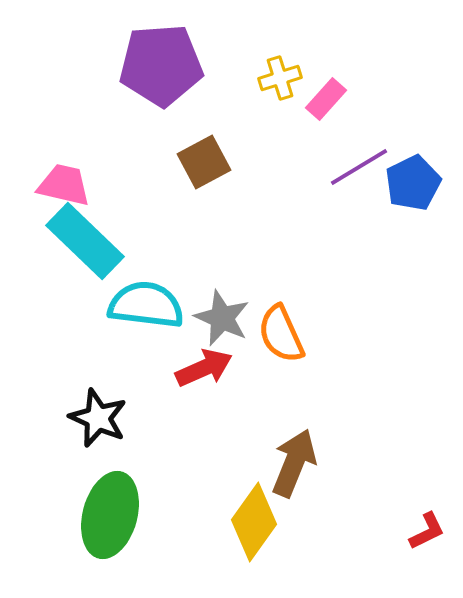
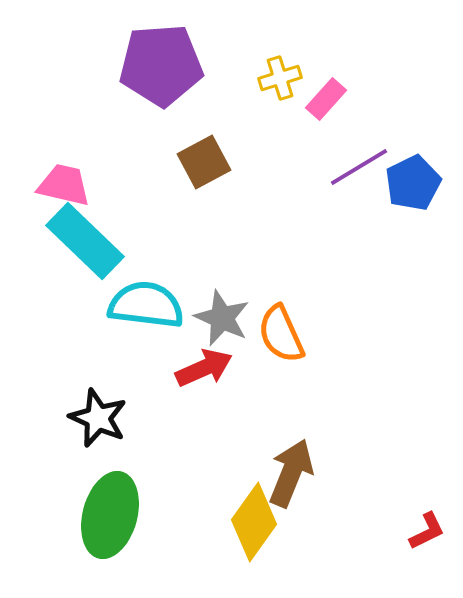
brown arrow: moved 3 px left, 10 px down
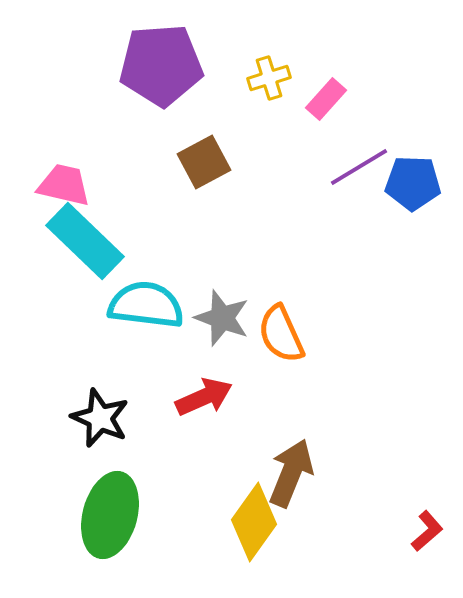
yellow cross: moved 11 px left
blue pentagon: rotated 28 degrees clockwise
gray star: rotated 4 degrees counterclockwise
red arrow: moved 29 px down
black star: moved 2 px right
red L-shape: rotated 15 degrees counterclockwise
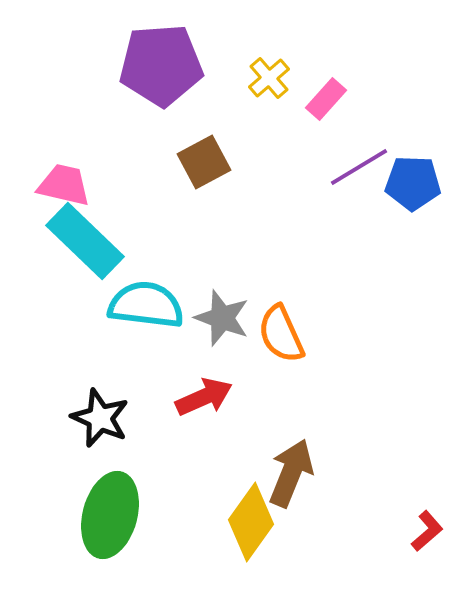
yellow cross: rotated 24 degrees counterclockwise
yellow diamond: moved 3 px left
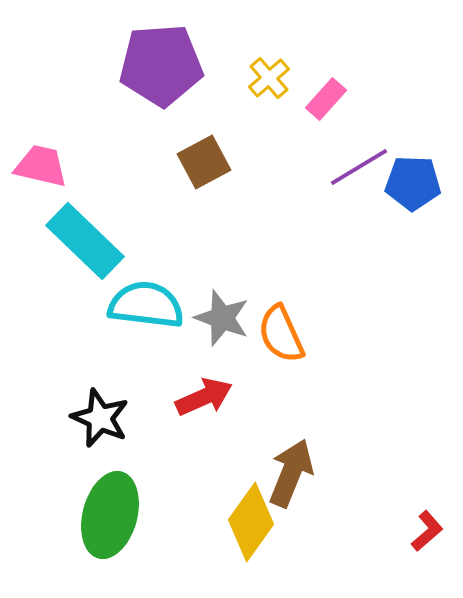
pink trapezoid: moved 23 px left, 19 px up
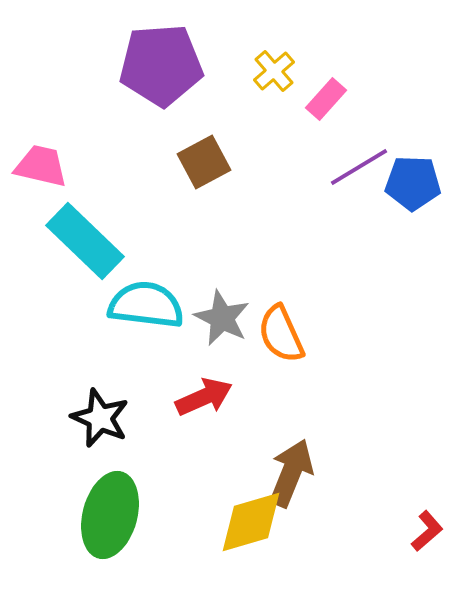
yellow cross: moved 5 px right, 7 px up
gray star: rotated 6 degrees clockwise
yellow diamond: rotated 38 degrees clockwise
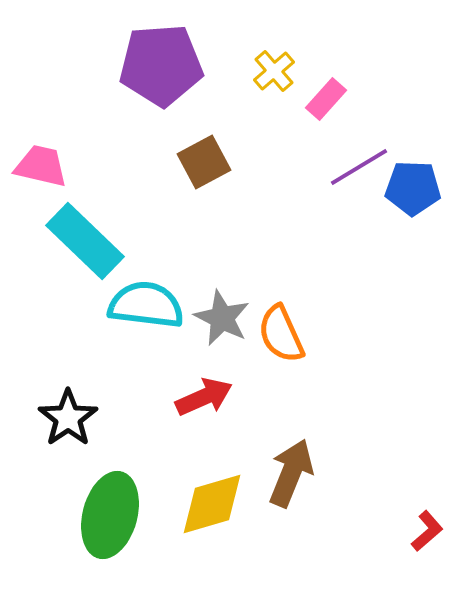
blue pentagon: moved 5 px down
black star: moved 32 px left; rotated 14 degrees clockwise
yellow diamond: moved 39 px left, 18 px up
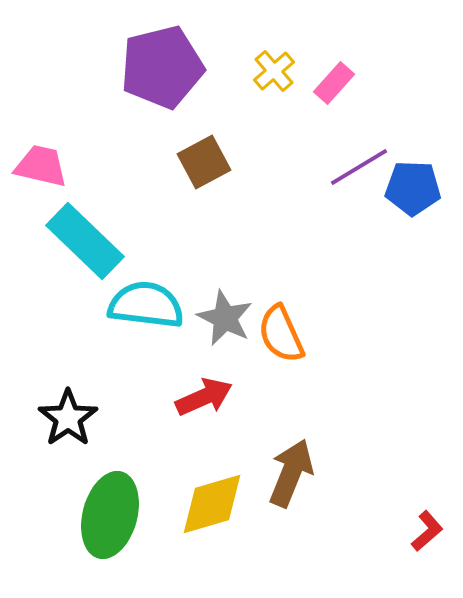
purple pentagon: moved 1 px right, 2 px down; rotated 10 degrees counterclockwise
pink rectangle: moved 8 px right, 16 px up
gray star: moved 3 px right
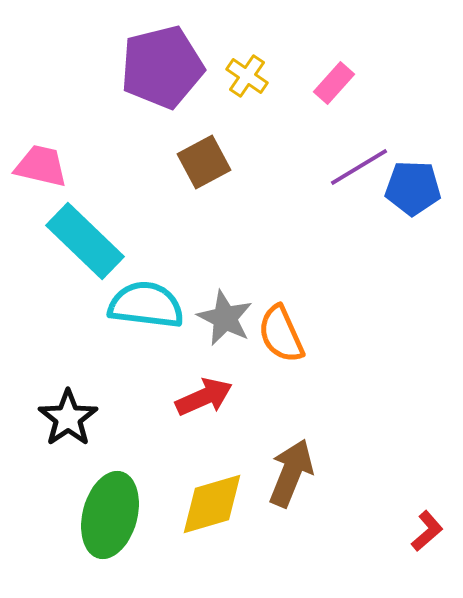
yellow cross: moved 27 px left, 5 px down; rotated 15 degrees counterclockwise
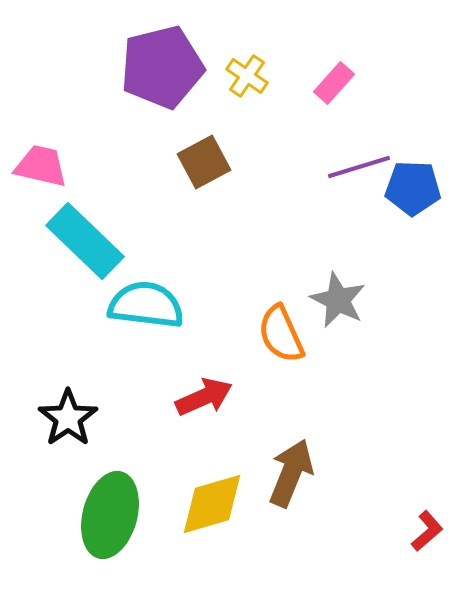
purple line: rotated 14 degrees clockwise
gray star: moved 113 px right, 18 px up
